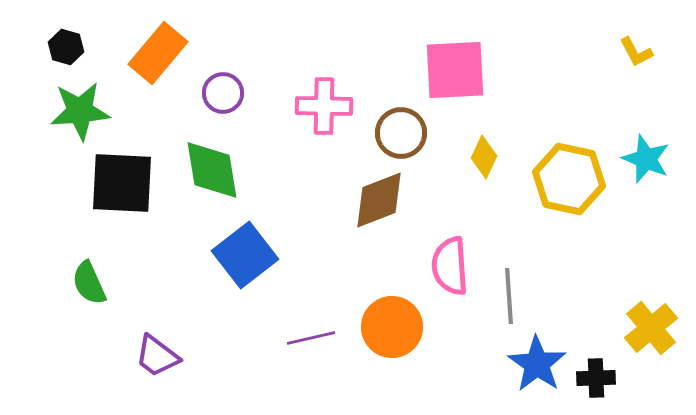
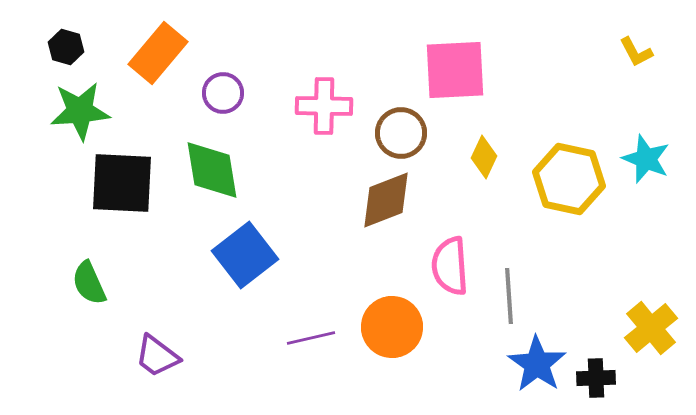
brown diamond: moved 7 px right
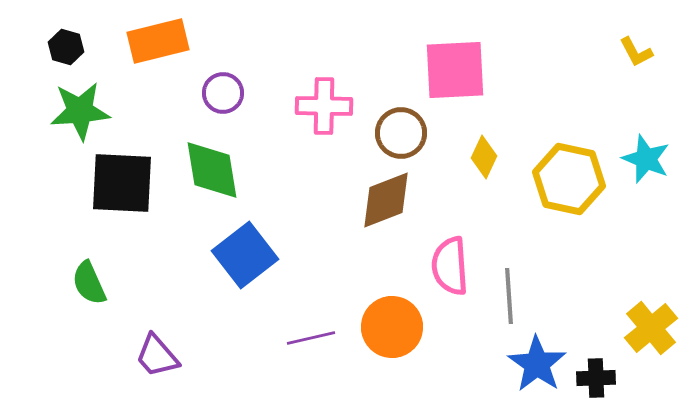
orange rectangle: moved 12 px up; rotated 36 degrees clockwise
purple trapezoid: rotated 12 degrees clockwise
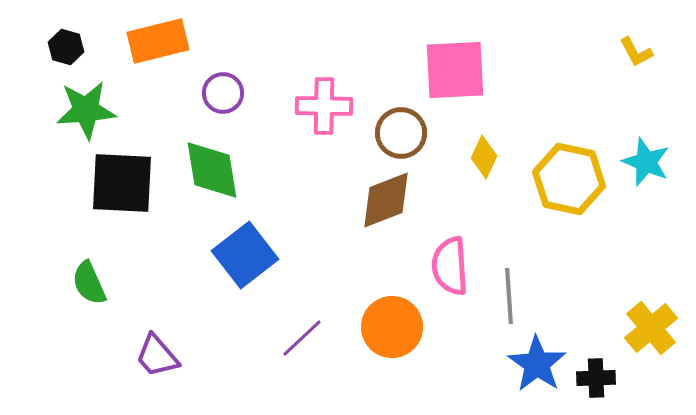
green star: moved 6 px right, 1 px up
cyan star: moved 3 px down
purple line: moved 9 px left; rotated 30 degrees counterclockwise
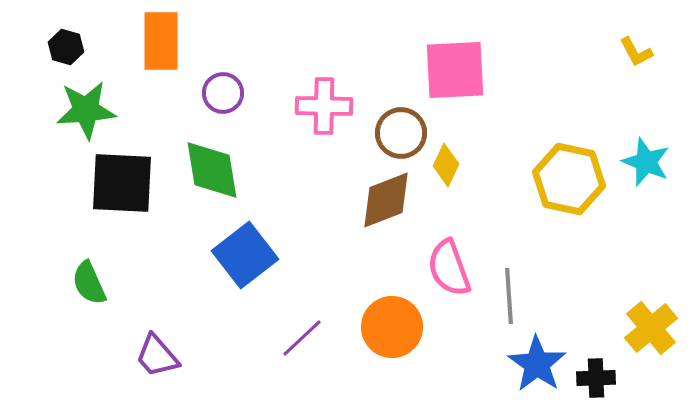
orange rectangle: moved 3 px right; rotated 76 degrees counterclockwise
yellow diamond: moved 38 px left, 8 px down
pink semicircle: moved 1 px left, 2 px down; rotated 16 degrees counterclockwise
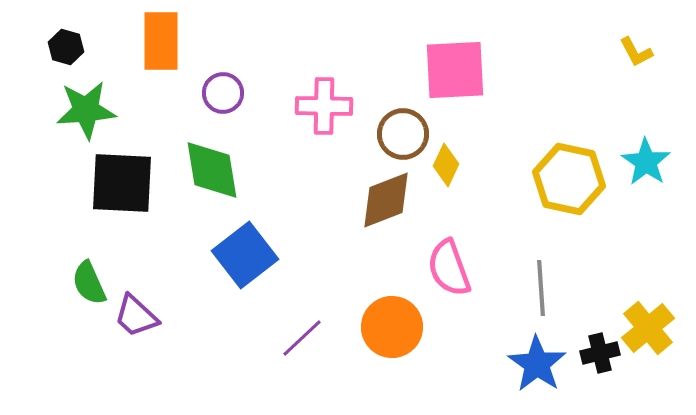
brown circle: moved 2 px right, 1 px down
cyan star: rotated 12 degrees clockwise
gray line: moved 32 px right, 8 px up
yellow cross: moved 3 px left
purple trapezoid: moved 21 px left, 40 px up; rotated 6 degrees counterclockwise
black cross: moved 4 px right, 25 px up; rotated 12 degrees counterclockwise
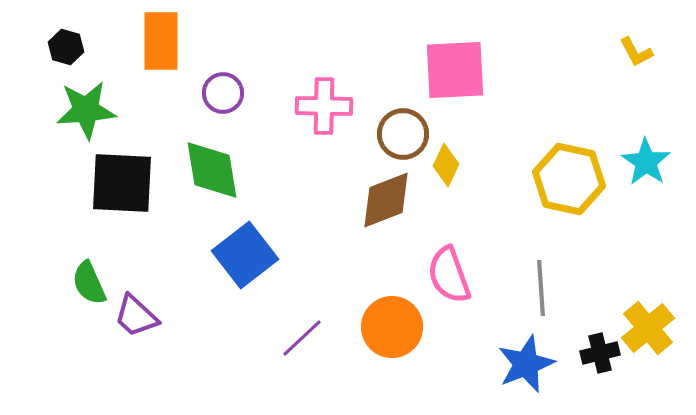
pink semicircle: moved 7 px down
blue star: moved 11 px left; rotated 16 degrees clockwise
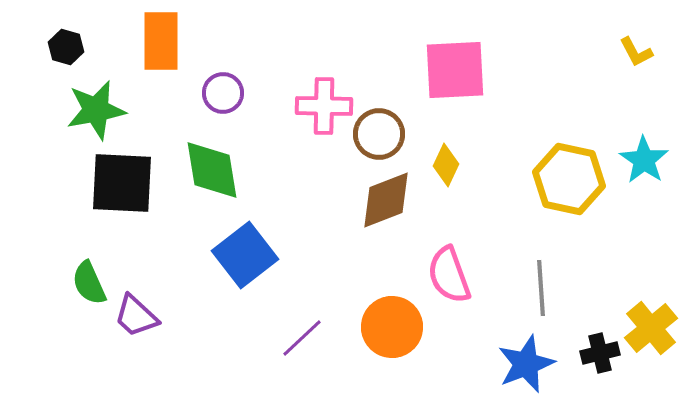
green star: moved 10 px right; rotated 6 degrees counterclockwise
brown circle: moved 24 px left
cyan star: moved 2 px left, 2 px up
yellow cross: moved 3 px right
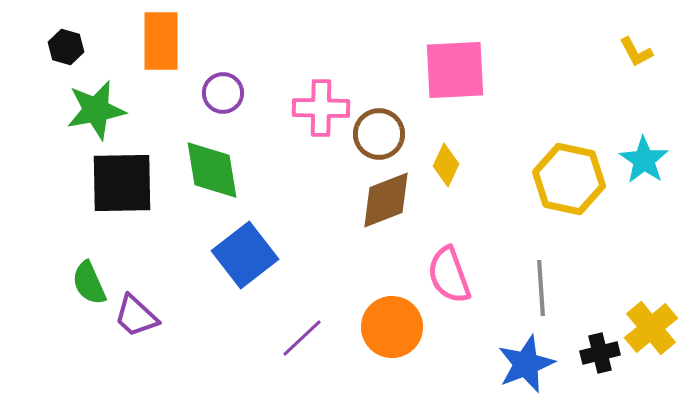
pink cross: moved 3 px left, 2 px down
black square: rotated 4 degrees counterclockwise
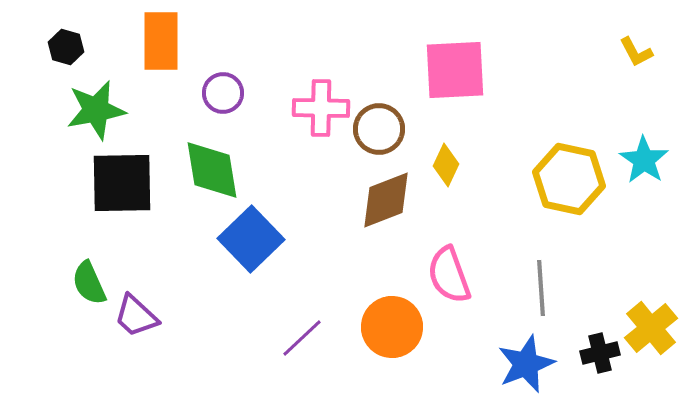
brown circle: moved 5 px up
blue square: moved 6 px right, 16 px up; rotated 6 degrees counterclockwise
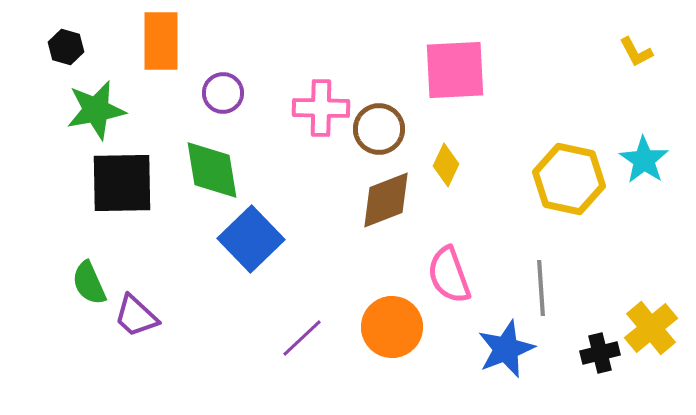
blue star: moved 20 px left, 15 px up
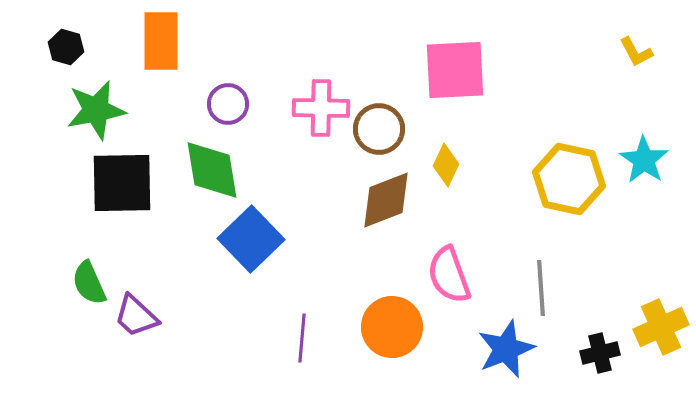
purple circle: moved 5 px right, 11 px down
yellow cross: moved 10 px right, 1 px up; rotated 16 degrees clockwise
purple line: rotated 42 degrees counterclockwise
